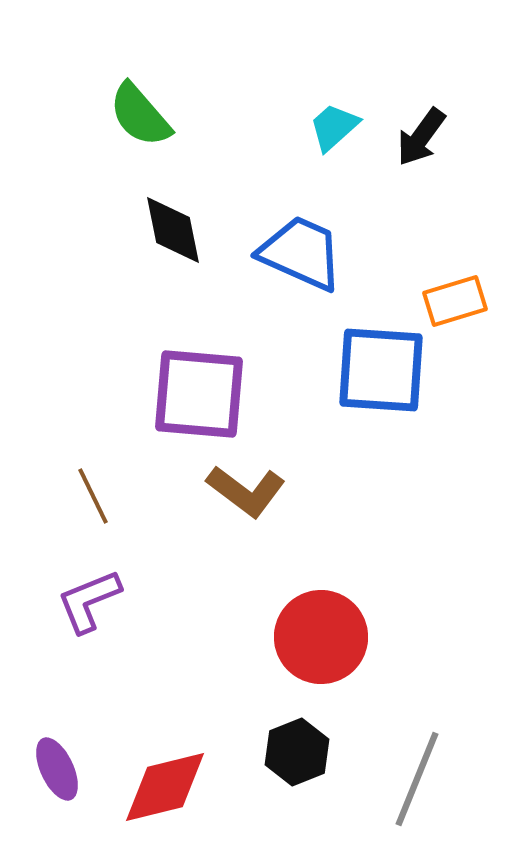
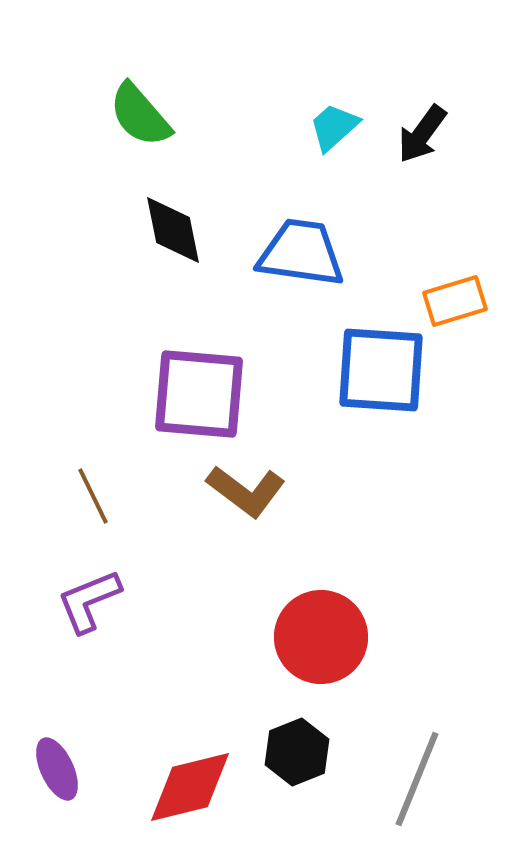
black arrow: moved 1 px right, 3 px up
blue trapezoid: rotated 16 degrees counterclockwise
red diamond: moved 25 px right
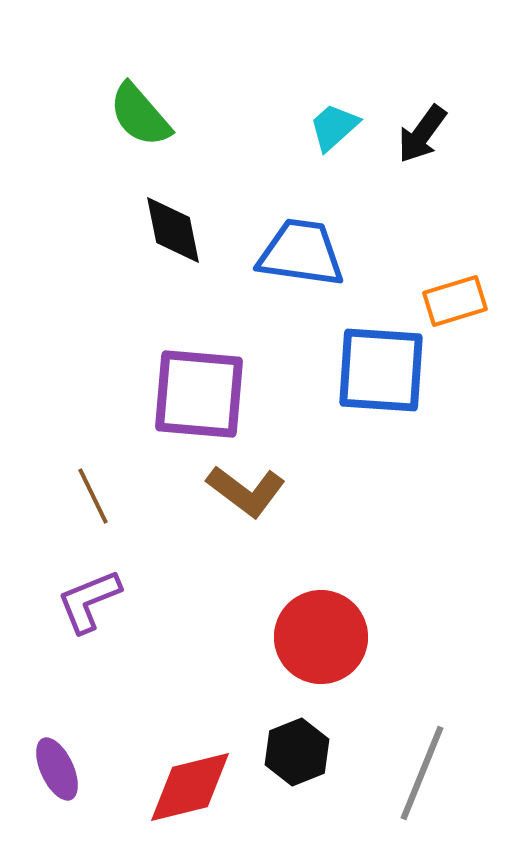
gray line: moved 5 px right, 6 px up
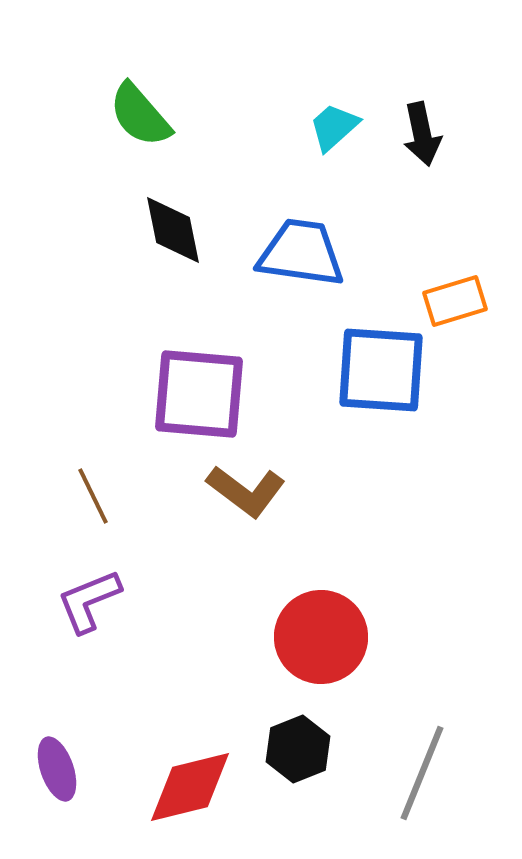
black arrow: rotated 48 degrees counterclockwise
black hexagon: moved 1 px right, 3 px up
purple ellipse: rotated 6 degrees clockwise
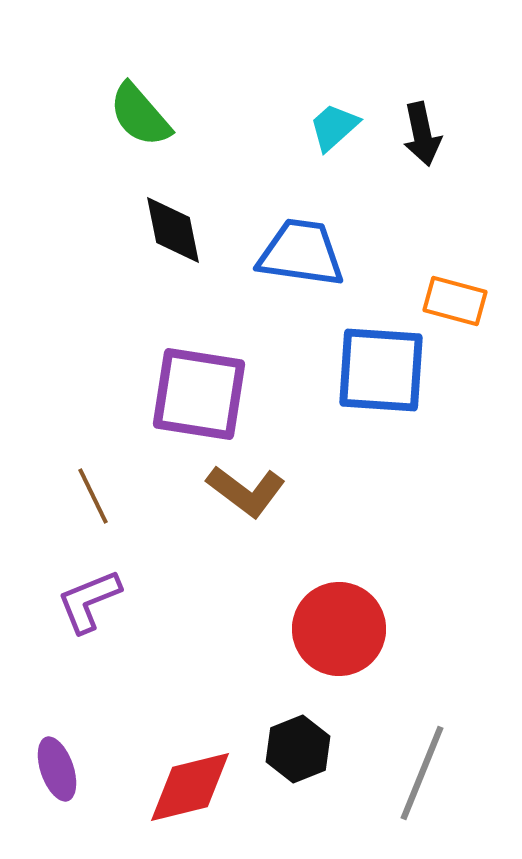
orange rectangle: rotated 32 degrees clockwise
purple square: rotated 4 degrees clockwise
red circle: moved 18 px right, 8 px up
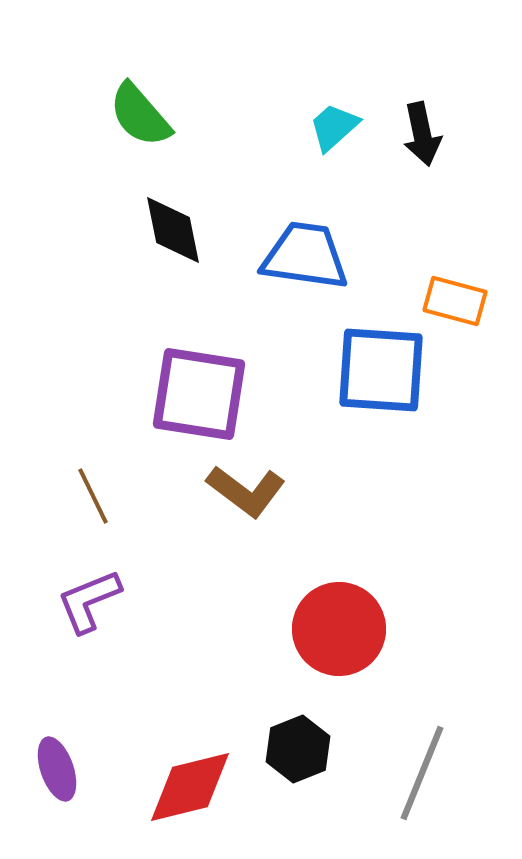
blue trapezoid: moved 4 px right, 3 px down
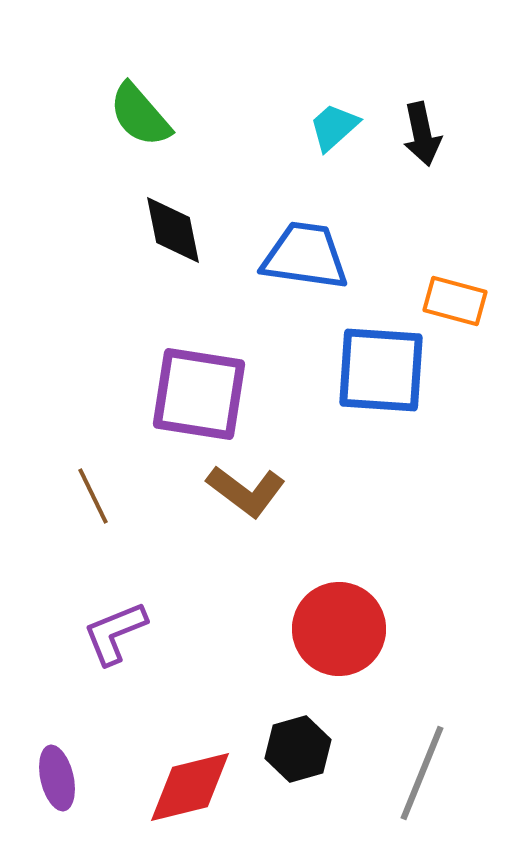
purple L-shape: moved 26 px right, 32 px down
black hexagon: rotated 6 degrees clockwise
purple ellipse: moved 9 px down; rotated 6 degrees clockwise
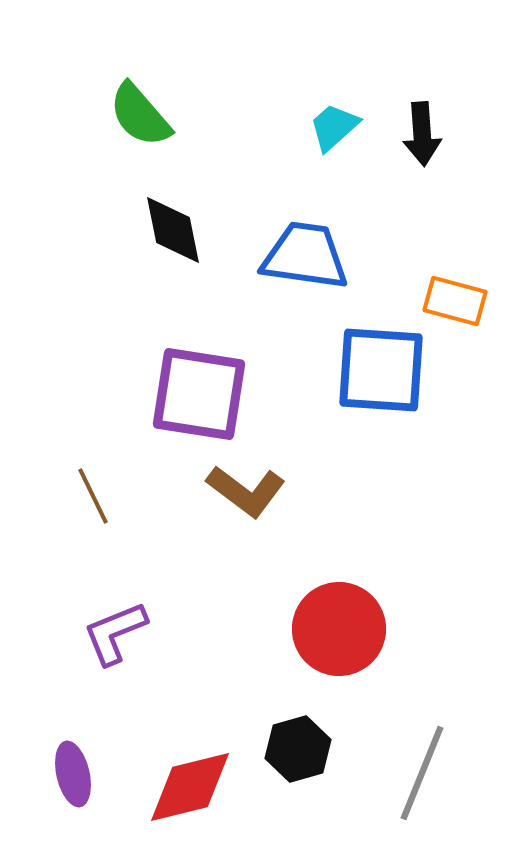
black arrow: rotated 8 degrees clockwise
purple ellipse: moved 16 px right, 4 px up
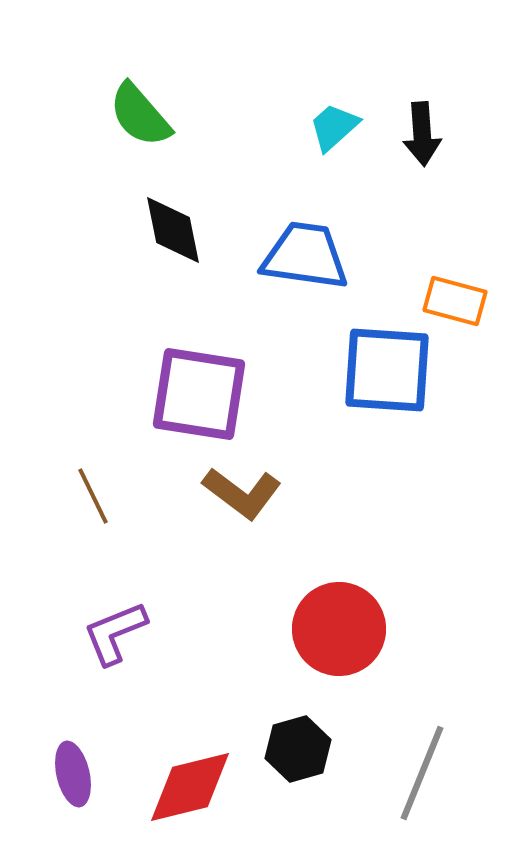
blue square: moved 6 px right
brown L-shape: moved 4 px left, 2 px down
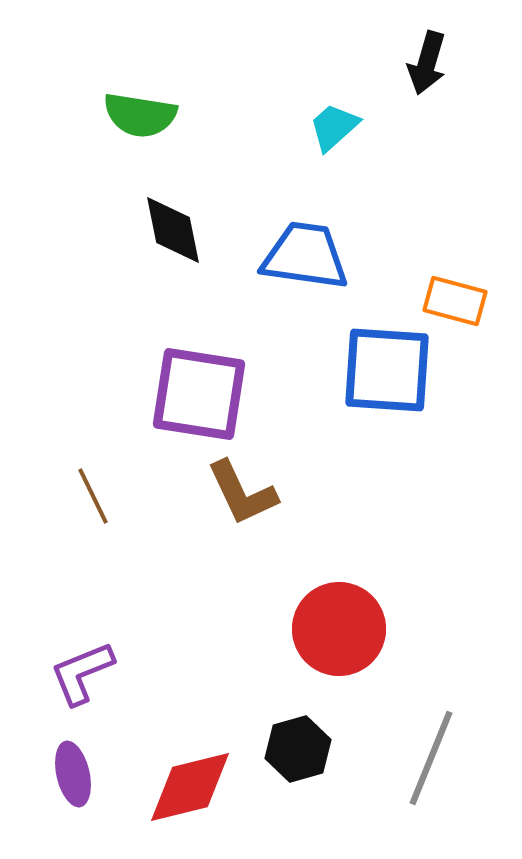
green semicircle: rotated 40 degrees counterclockwise
black arrow: moved 5 px right, 71 px up; rotated 20 degrees clockwise
brown L-shape: rotated 28 degrees clockwise
purple L-shape: moved 33 px left, 40 px down
gray line: moved 9 px right, 15 px up
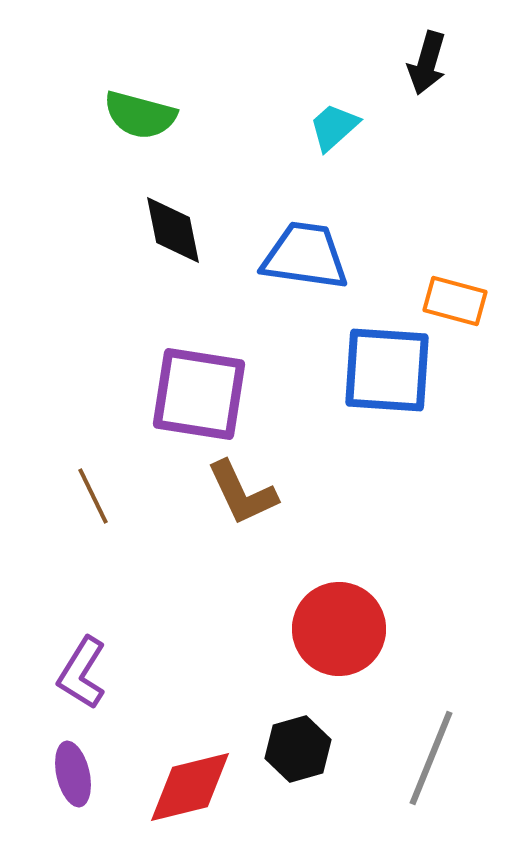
green semicircle: rotated 6 degrees clockwise
purple L-shape: rotated 36 degrees counterclockwise
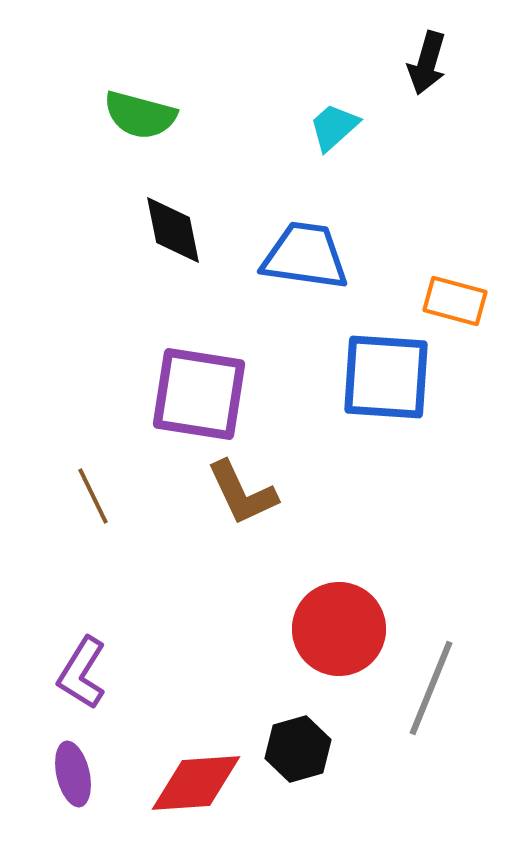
blue square: moved 1 px left, 7 px down
gray line: moved 70 px up
red diamond: moved 6 px right, 4 px up; rotated 10 degrees clockwise
